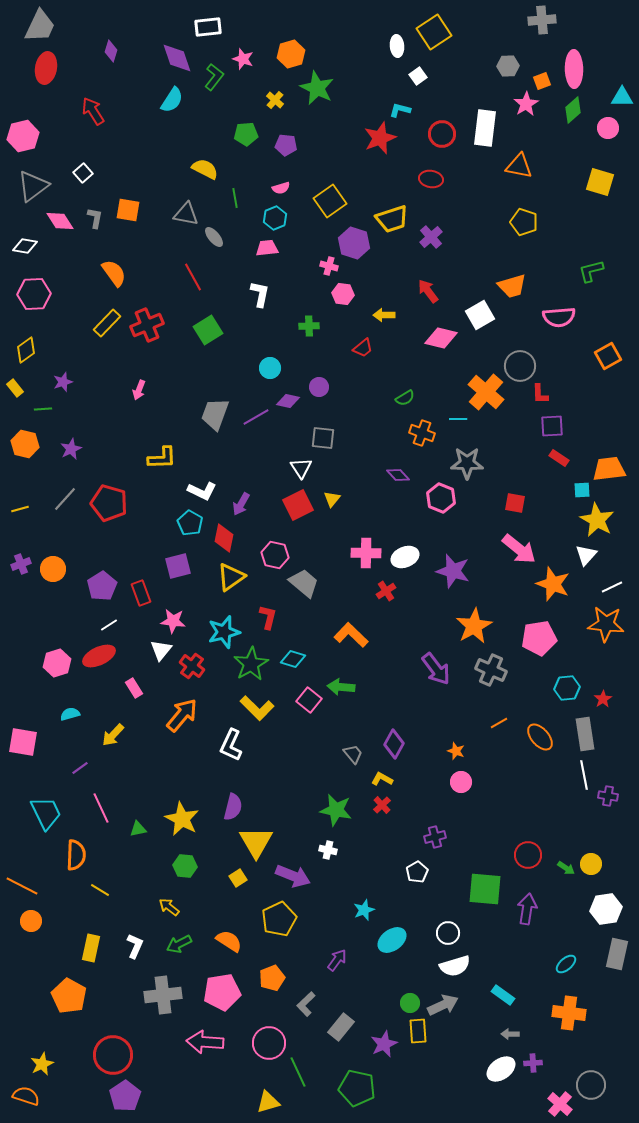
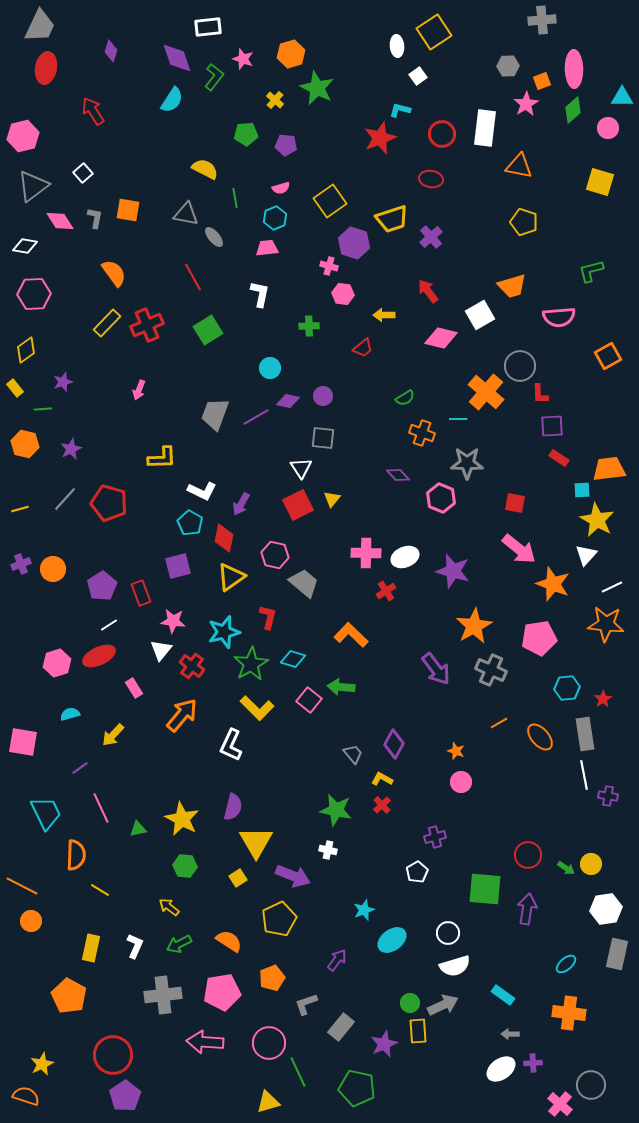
purple circle at (319, 387): moved 4 px right, 9 px down
gray L-shape at (306, 1004): rotated 25 degrees clockwise
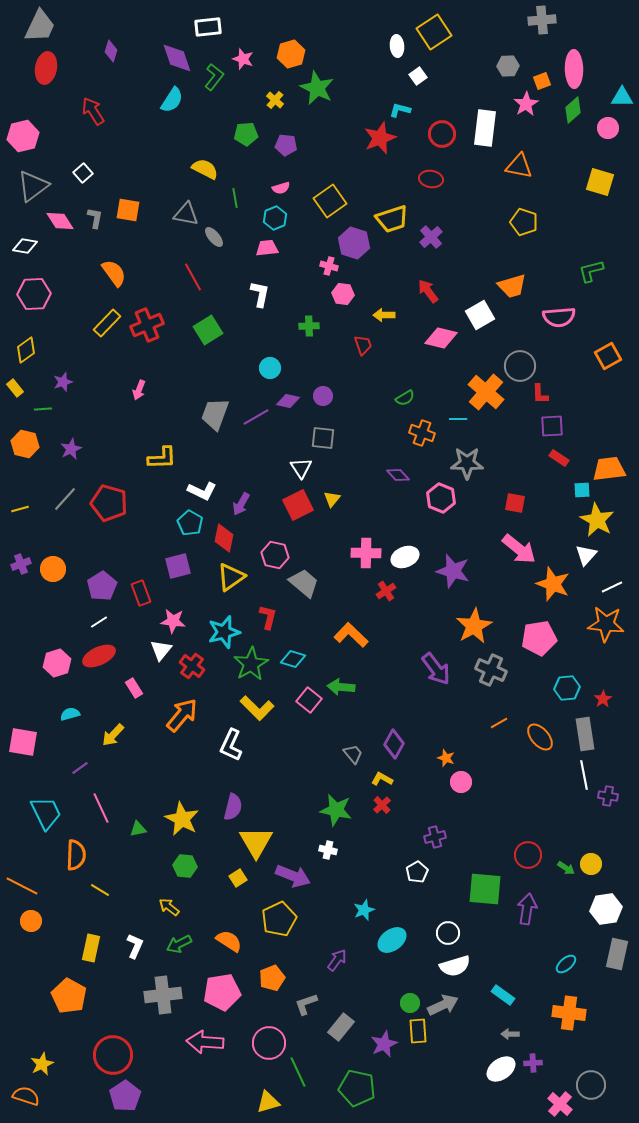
red trapezoid at (363, 348): moved 3 px up; rotated 70 degrees counterclockwise
white line at (109, 625): moved 10 px left, 3 px up
orange star at (456, 751): moved 10 px left, 7 px down
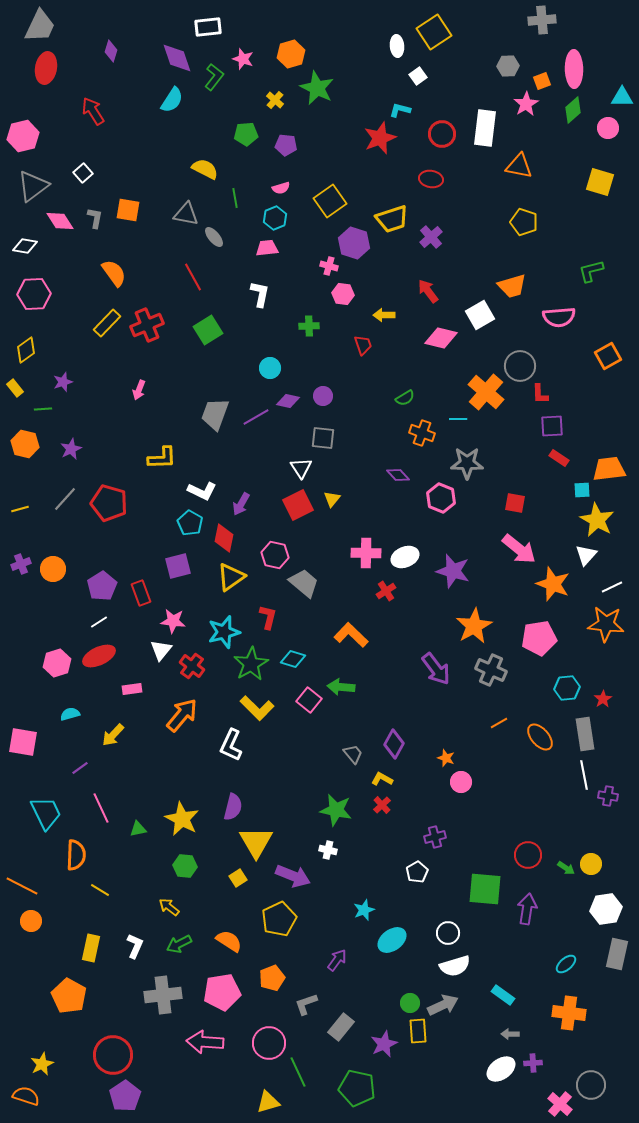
pink rectangle at (134, 688): moved 2 px left, 1 px down; rotated 66 degrees counterclockwise
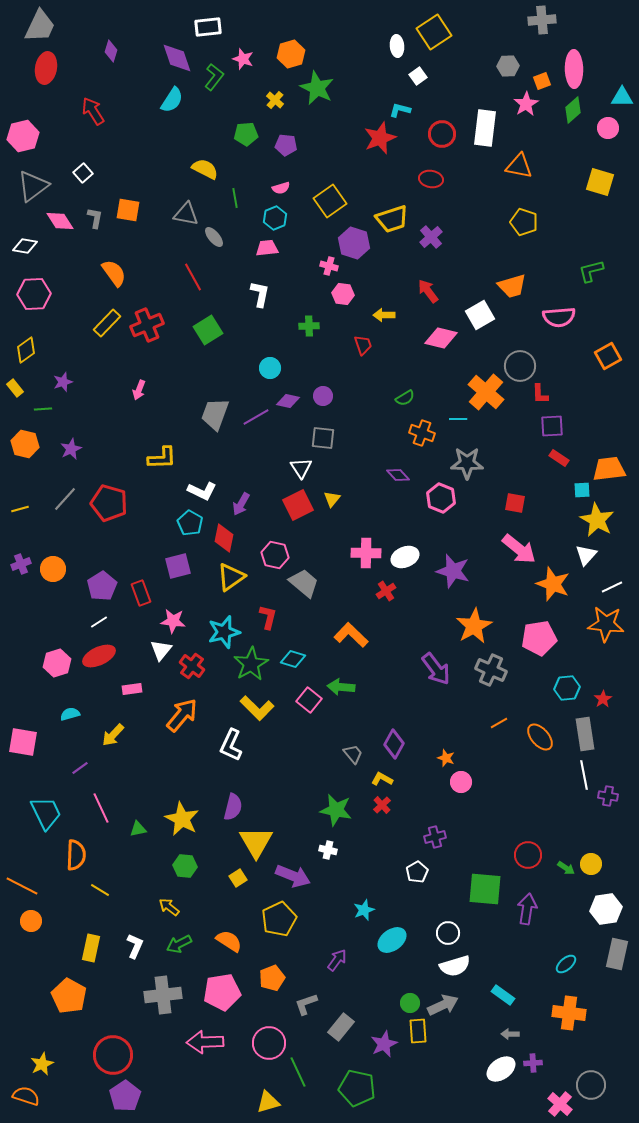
pink arrow at (205, 1042): rotated 6 degrees counterclockwise
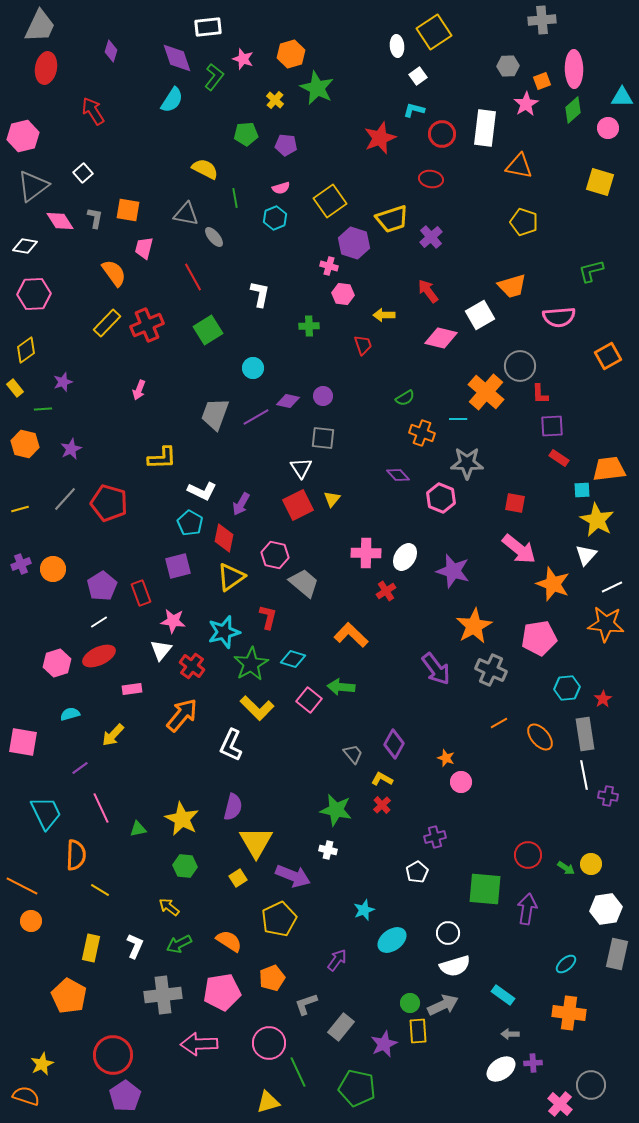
cyan L-shape at (400, 110): moved 14 px right
pink trapezoid at (267, 248): moved 123 px left; rotated 70 degrees counterclockwise
cyan circle at (270, 368): moved 17 px left
white ellipse at (405, 557): rotated 36 degrees counterclockwise
pink arrow at (205, 1042): moved 6 px left, 2 px down
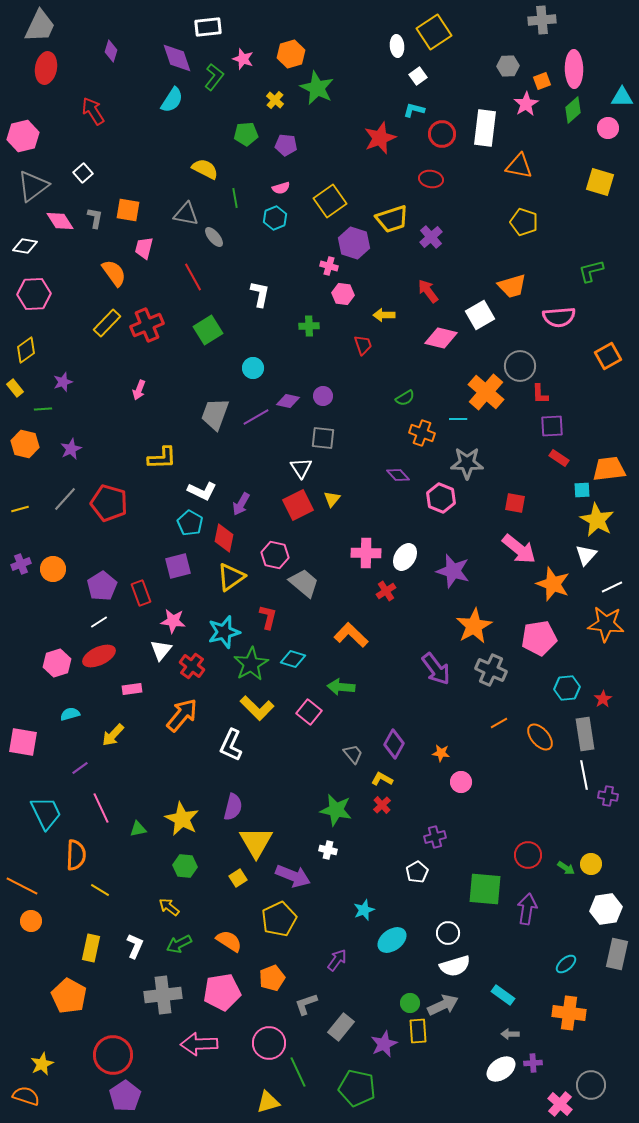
pink square at (309, 700): moved 12 px down
orange star at (446, 758): moved 5 px left, 5 px up; rotated 12 degrees counterclockwise
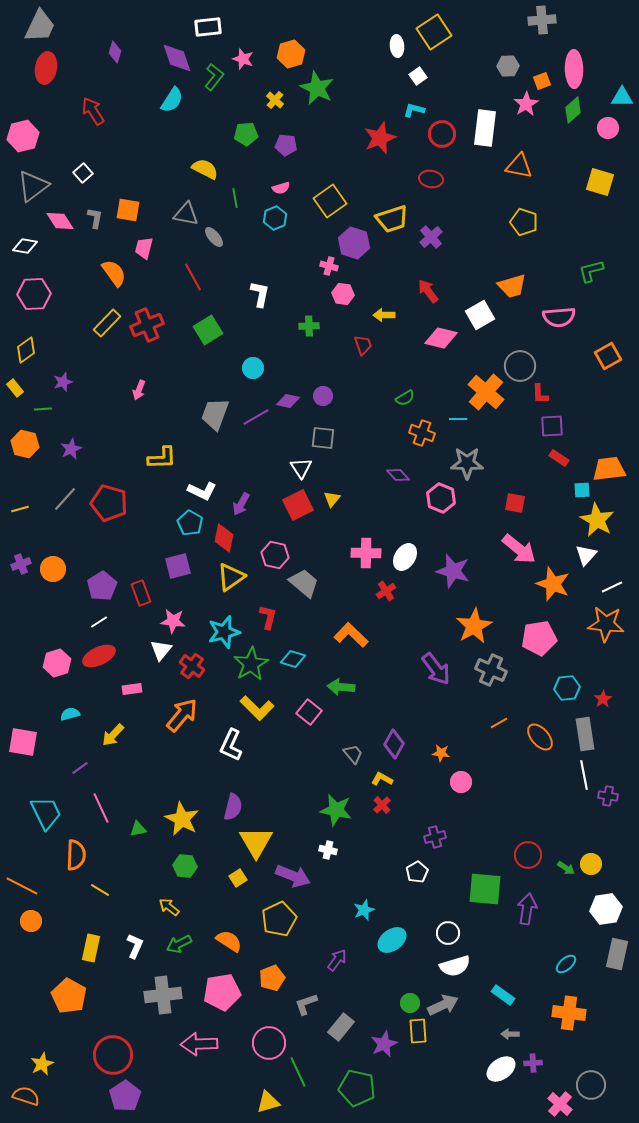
purple diamond at (111, 51): moved 4 px right, 1 px down
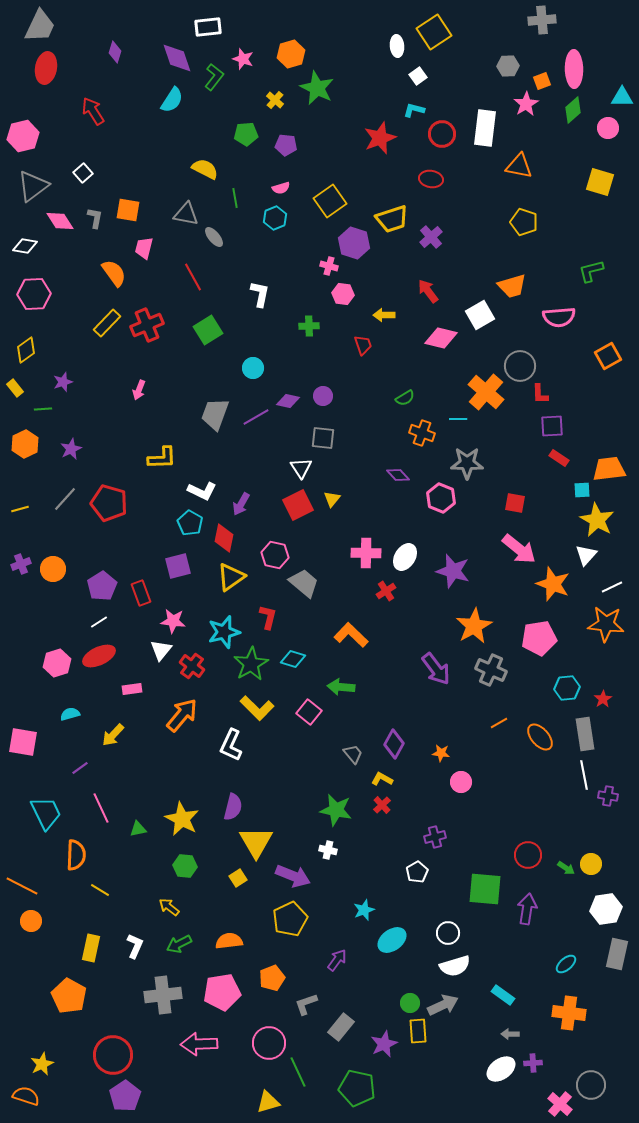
orange hexagon at (25, 444): rotated 20 degrees clockwise
yellow pentagon at (279, 919): moved 11 px right
orange semicircle at (229, 941): rotated 40 degrees counterclockwise
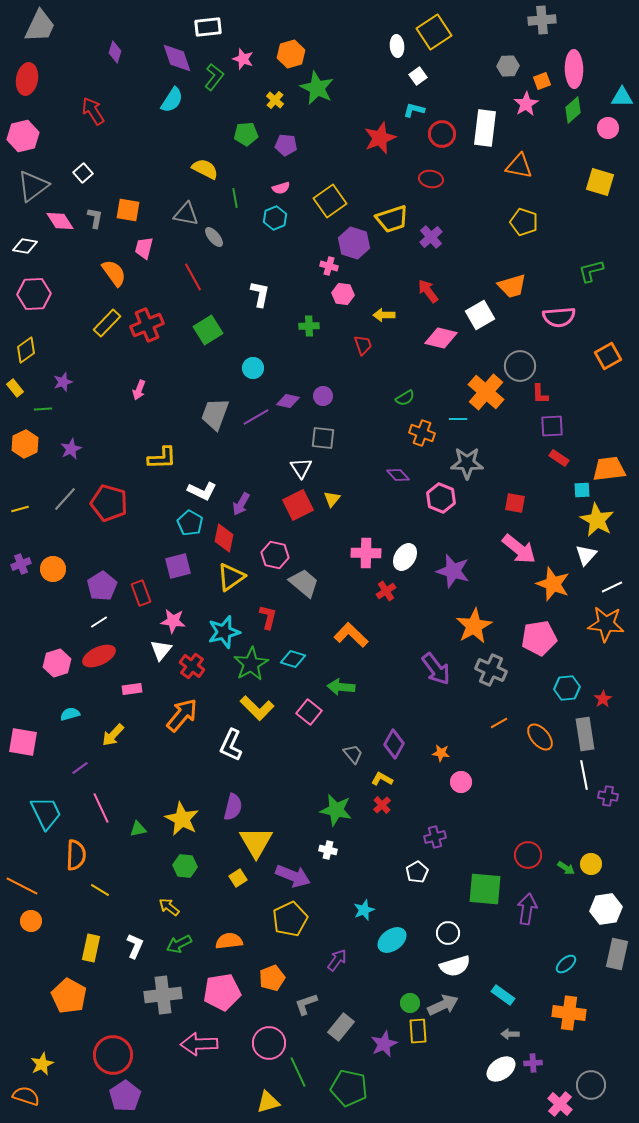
red ellipse at (46, 68): moved 19 px left, 11 px down
green pentagon at (357, 1088): moved 8 px left
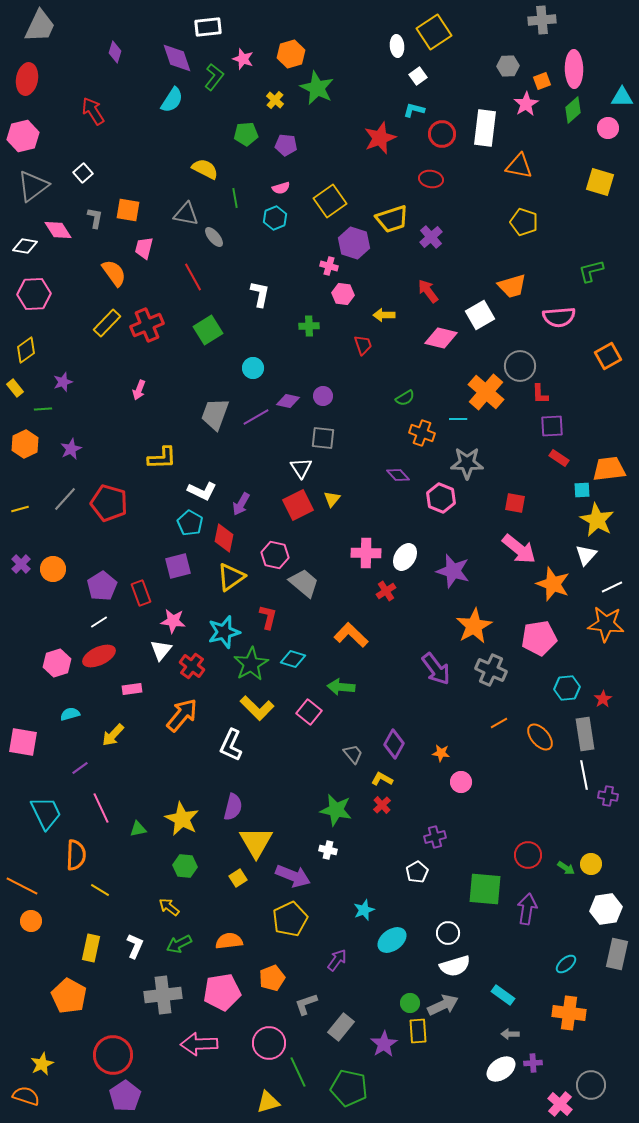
pink diamond at (60, 221): moved 2 px left, 9 px down
purple cross at (21, 564): rotated 24 degrees counterclockwise
purple star at (384, 1044): rotated 8 degrees counterclockwise
